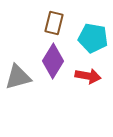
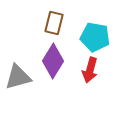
cyan pentagon: moved 2 px right, 1 px up
red arrow: moved 2 px right, 6 px up; rotated 95 degrees clockwise
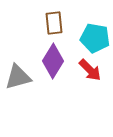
brown rectangle: rotated 20 degrees counterclockwise
cyan pentagon: moved 1 px down
red arrow: rotated 60 degrees counterclockwise
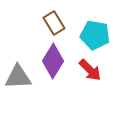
brown rectangle: rotated 25 degrees counterclockwise
cyan pentagon: moved 3 px up
gray triangle: rotated 12 degrees clockwise
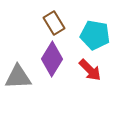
purple diamond: moved 1 px left, 2 px up
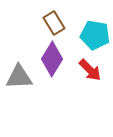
gray triangle: moved 1 px right
